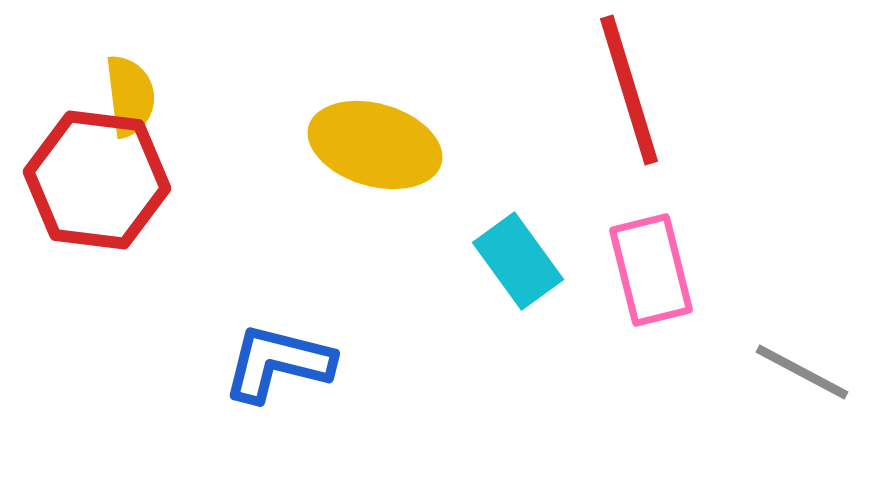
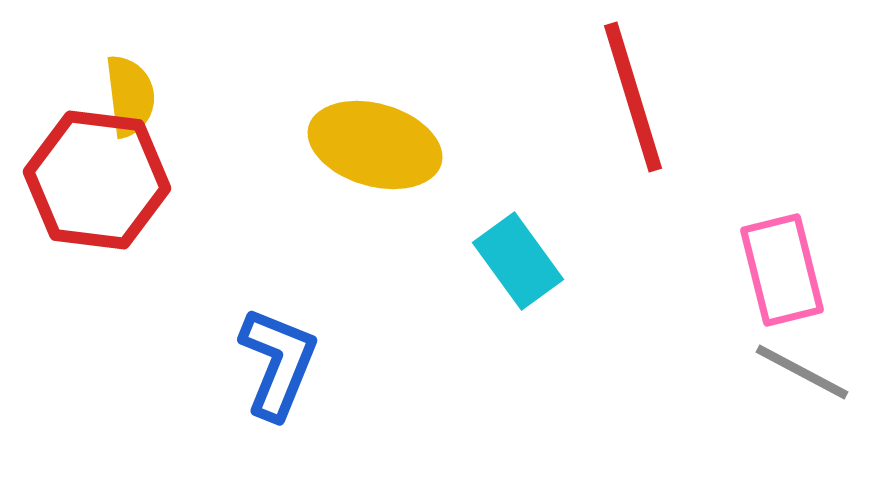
red line: moved 4 px right, 7 px down
pink rectangle: moved 131 px right
blue L-shape: rotated 98 degrees clockwise
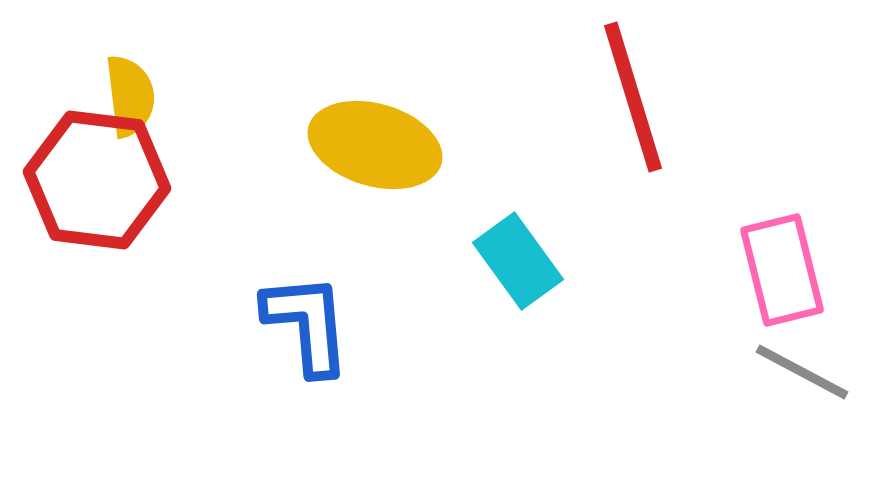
blue L-shape: moved 29 px right, 39 px up; rotated 27 degrees counterclockwise
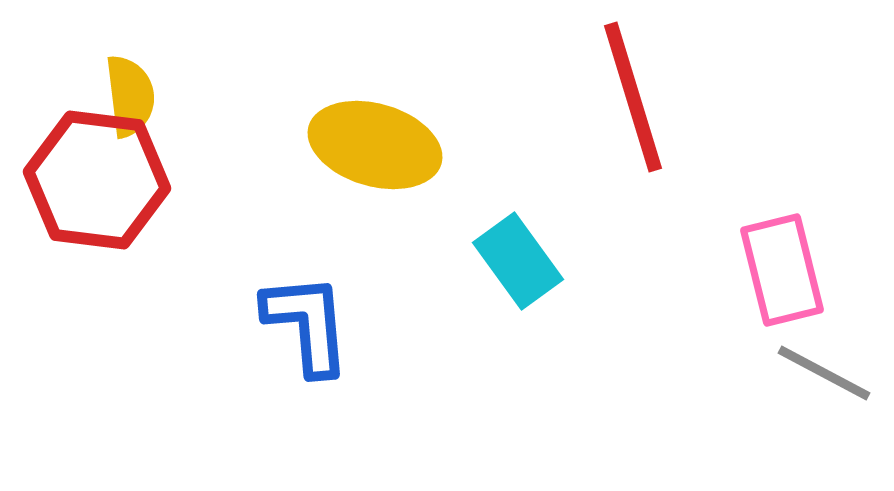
gray line: moved 22 px right, 1 px down
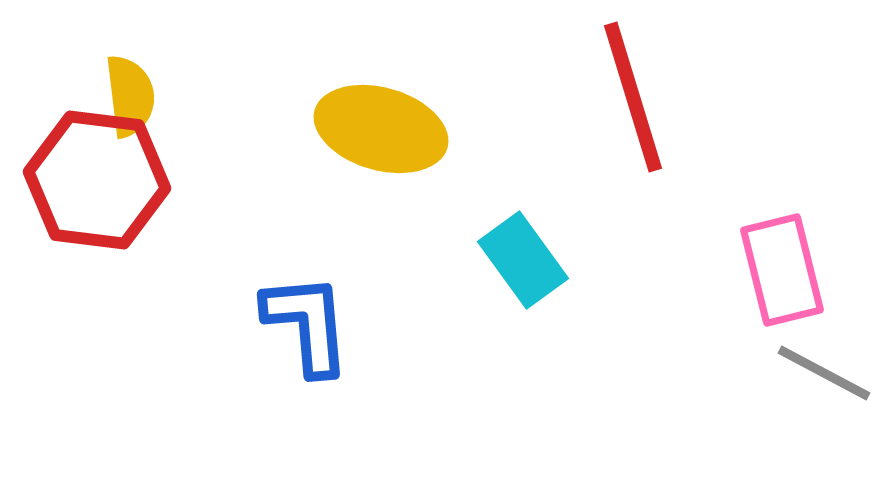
yellow ellipse: moved 6 px right, 16 px up
cyan rectangle: moved 5 px right, 1 px up
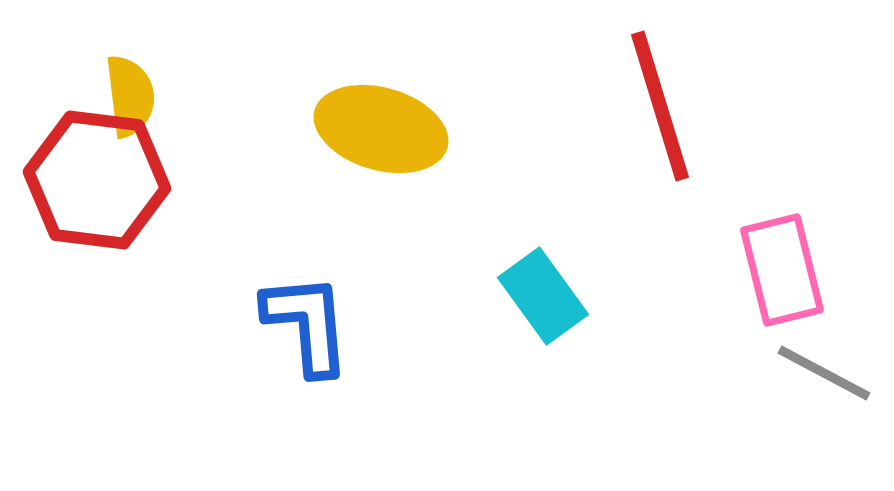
red line: moved 27 px right, 9 px down
cyan rectangle: moved 20 px right, 36 px down
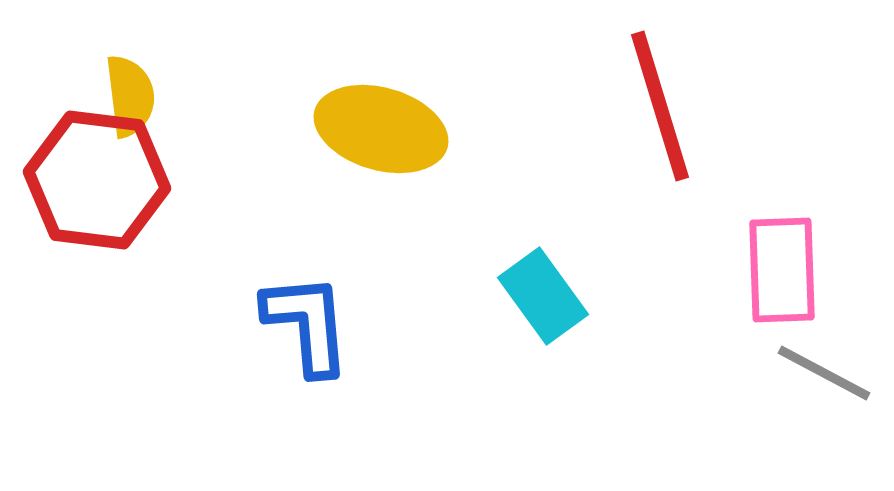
pink rectangle: rotated 12 degrees clockwise
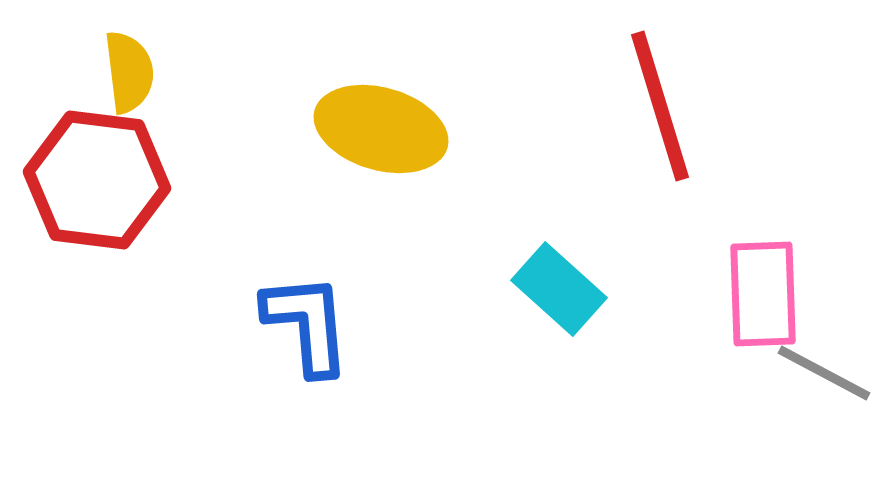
yellow semicircle: moved 1 px left, 24 px up
pink rectangle: moved 19 px left, 24 px down
cyan rectangle: moved 16 px right, 7 px up; rotated 12 degrees counterclockwise
